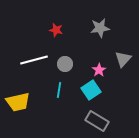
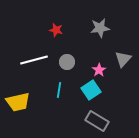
gray circle: moved 2 px right, 2 px up
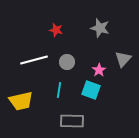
gray star: rotated 24 degrees clockwise
cyan square: rotated 36 degrees counterclockwise
yellow trapezoid: moved 3 px right, 1 px up
gray rectangle: moved 25 px left; rotated 30 degrees counterclockwise
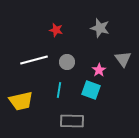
gray triangle: rotated 18 degrees counterclockwise
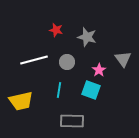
gray star: moved 13 px left, 9 px down
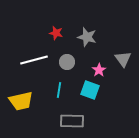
red star: moved 3 px down
cyan square: moved 1 px left
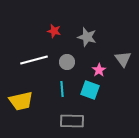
red star: moved 2 px left, 2 px up
cyan line: moved 3 px right, 1 px up; rotated 14 degrees counterclockwise
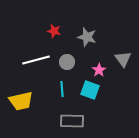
white line: moved 2 px right
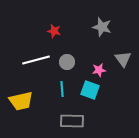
gray star: moved 15 px right, 10 px up
pink star: rotated 24 degrees clockwise
